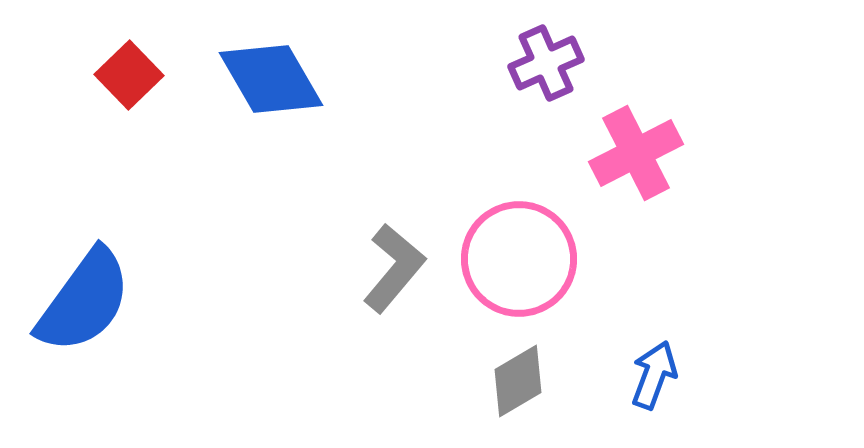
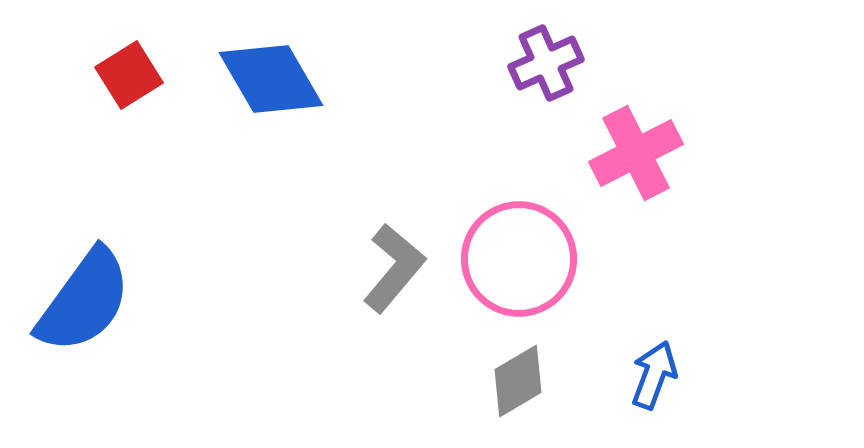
red square: rotated 12 degrees clockwise
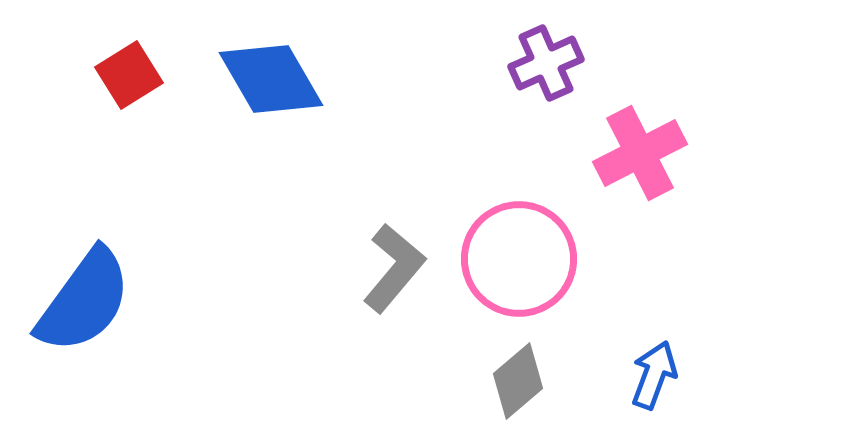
pink cross: moved 4 px right
gray diamond: rotated 10 degrees counterclockwise
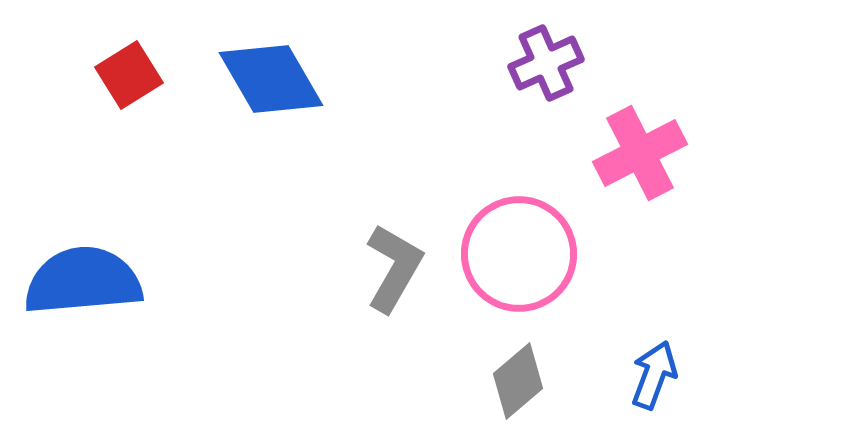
pink circle: moved 5 px up
gray L-shape: rotated 10 degrees counterclockwise
blue semicircle: moved 1 px left, 20 px up; rotated 131 degrees counterclockwise
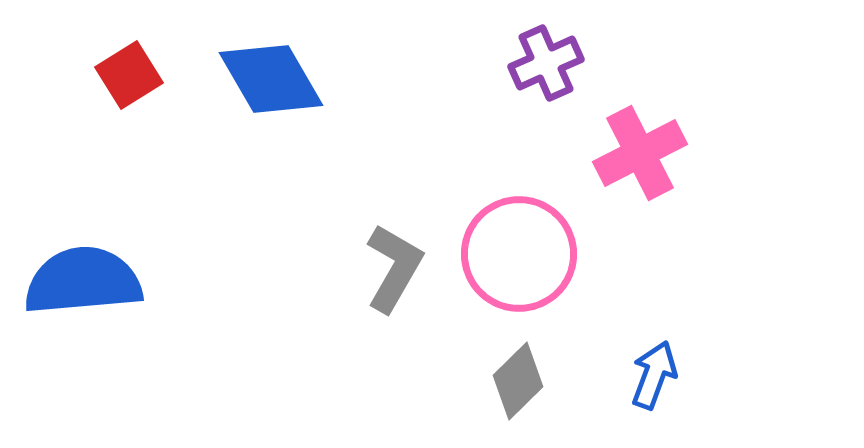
gray diamond: rotated 4 degrees counterclockwise
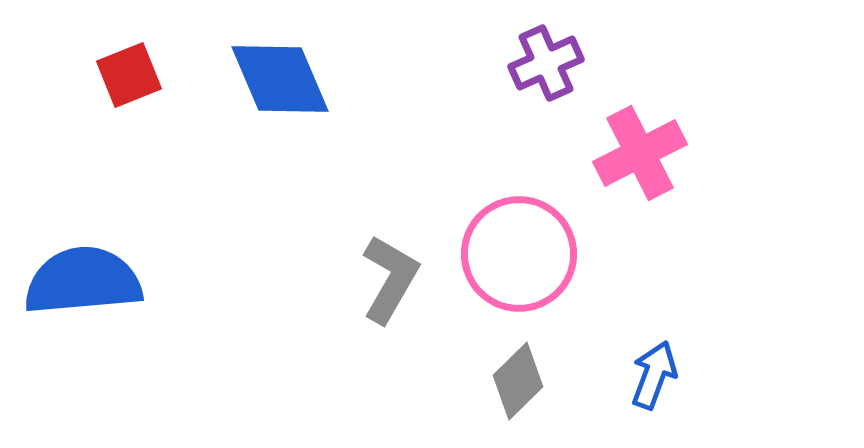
red square: rotated 10 degrees clockwise
blue diamond: moved 9 px right; rotated 7 degrees clockwise
gray L-shape: moved 4 px left, 11 px down
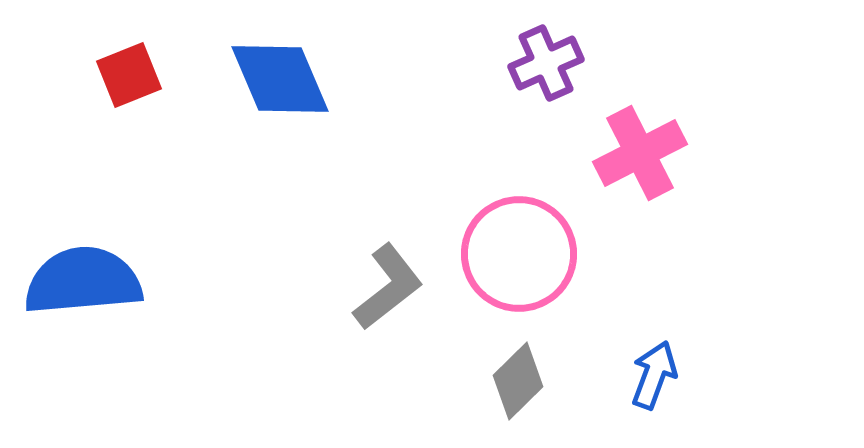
gray L-shape: moved 2 px left, 8 px down; rotated 22 degrees clockwise
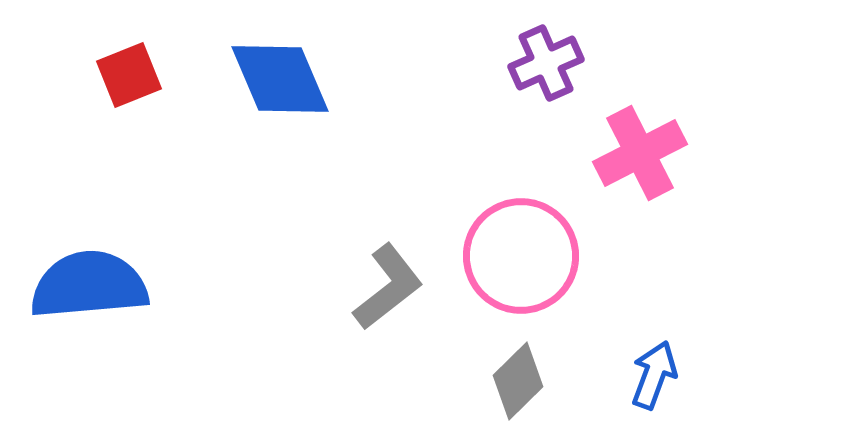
pink circle: moved 2 px right, 2 px down
blue semicircle: moved 6 px right, 4 px down
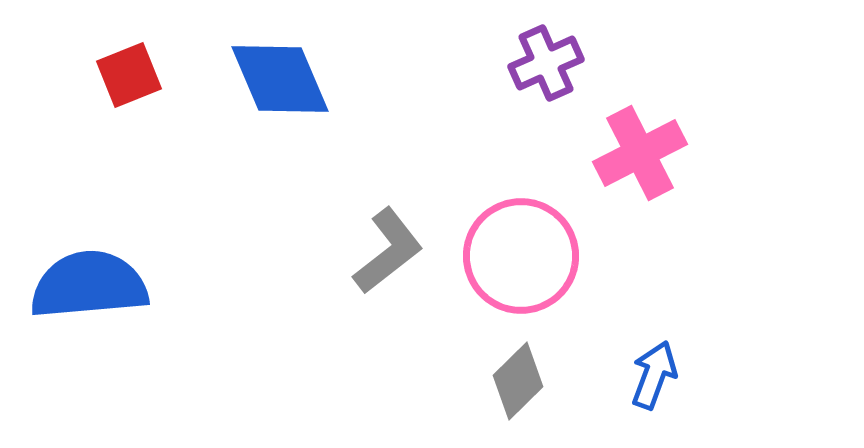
gray L-shape: moved 36 px up
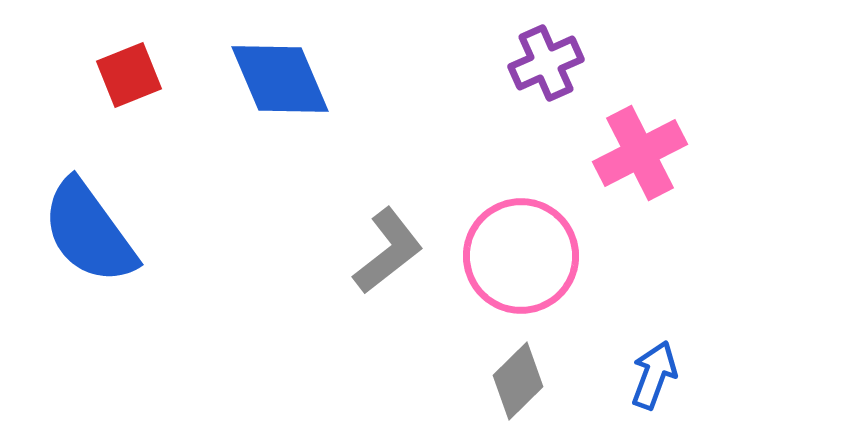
blue semicircle: moved 53 px up; rotated 121 degrees counterclockwise
